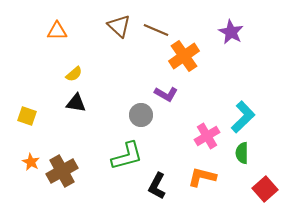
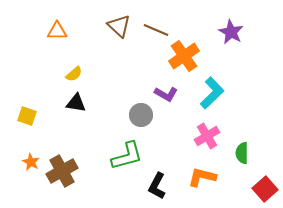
cyan L-shape: moved 31 px left, 24 px up
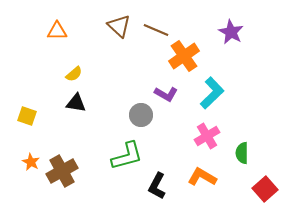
orange L-shape: rotated 16 degrees clockwise
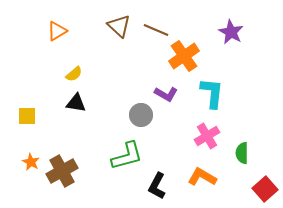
orange triangle: rotated 30 degrees counterclockwise
cyan L-shape: rotated 40 degrees counterclockwise
yellow square: rotated 18 degrees counterclockwise
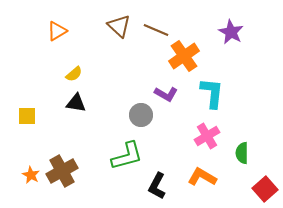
orange star: moved 13 px down
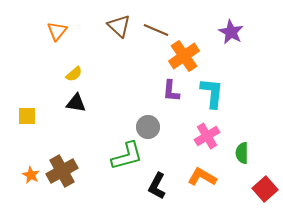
orange triangle: rotated 20 degrees counterclockwise
purple L-shape: moved 5 px right, 3 px up; rotated 65 degrees clockwise
gray circle: moved 7 px right, 12 px down
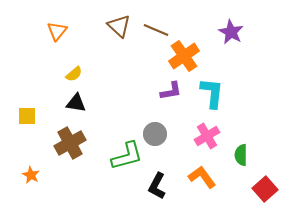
purple L-shape: rotated 105 degrees counterclockwise
gray circle: moved 7 px right, 7 px down
green semicircle: moved 1 px left, 2 px down
brown cross: moved 8 px right, 28 px up
orange L-shape: rotated 24 degrees clockwise
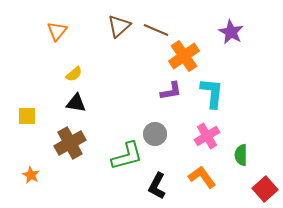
brown triangle: rotated 35 degrees clockwise
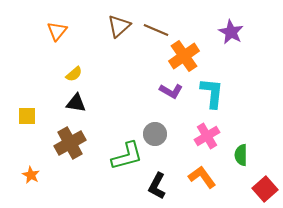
purple L-shape: rotated 40 degrees clockwise
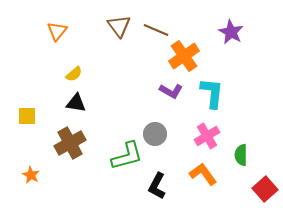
brown triangle: rotated 25 degrees counterclockwise
orange L-shape: moved 1 px right, 3 px up
